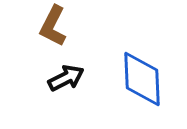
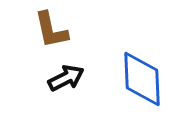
brown L-shape: moved 2 px left, 4 px down; rotated 39 degrees counterclockwise
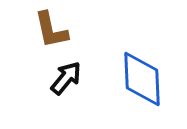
black arrow: rotated 24 degrees counterclockwise
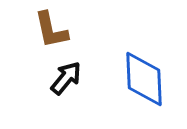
blue diamond: moved 2 px right
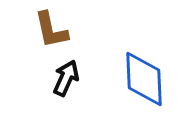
black arrow: rotated 15 degrees counterclockwise
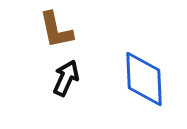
brown L-shape: moved 5 px right
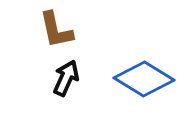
blue diamond: rotated 56 degrees counterclockwise
